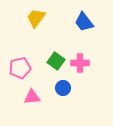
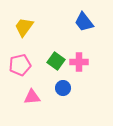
yellow trapezoid: moved 12 px left, 9 px down
pink cross: moved 1 px left, 1 px up
pink pentagon: moved 3 px up
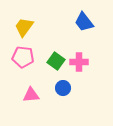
pink pentagon: moved 3 px right, 8 px up; rotated 20 degrees clockwise
pink triangle: moved 1 px left, 2 px up
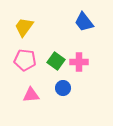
pink pentagon: moved 2 px right, 3 px down
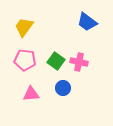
blue trapezoid: moved 3 px right; rotated 15 degrees counterclockwise
pink cross: rotated 12 degrees clockwise
pink triangle: moved 1 px up
